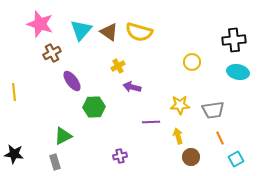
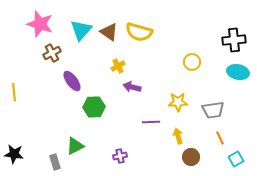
yellow star: moved 2 px left, 3 px up
green triangle: moved 12 px right, 10 px down
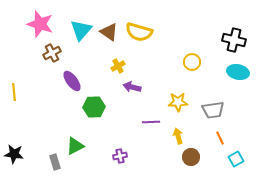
black cross: rotated 20 degrees clockwise
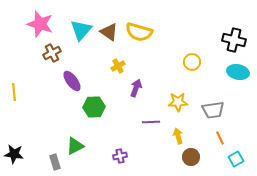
purple arrow: moved 4 px right, 1 px down; rotated 96 degrees clockwise
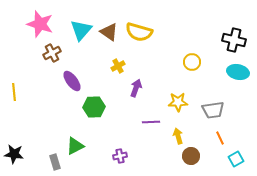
brown circle: moved 1 px up
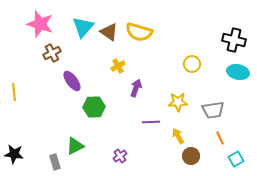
cyan triangle: moved 2 px right, 3 px up
yellow circle: moved 2 px down
yellow arrow: rotated 14 degrees counterclockwise
purple cross: rotated 24 degrees counterclockwise
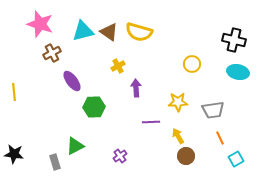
cyan triangle: moved 4 px down; rotated 35 degrees clockwise
purple arrow: rotated 24 degrees counterclockwise
brown circle: moved 5 px left
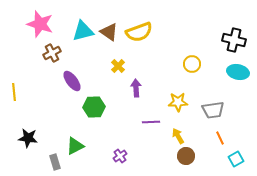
yellow semicircle: rotated 36 degrees counterclockwise
yellow cross: rotated 16 degrees counterclockwise
black star: moved 14 px right, 16 px up
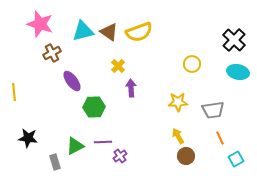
black cross: rotated 30 degrees clockwise
purple arrow: moved 5 px left
purple line: moved 48 px left, 20 px down
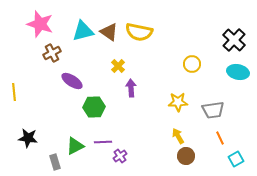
yellow semicircle: rotated 32 degrees clockwise
purple ellipse: rotated 20 degrees counterclockwise
